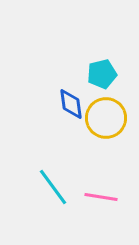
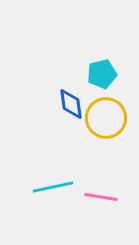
cyan line: rotated 66 degrees counterclockwise
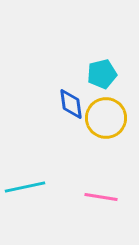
cyan line: moved 28 px left
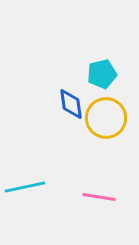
pink line: moved 2 px left
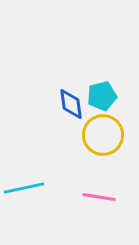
cyan pentagon: moved 22 px down
yellow circle: moved 3 px left, 17 px down
cyan line: moved 1 px left, 1 px down
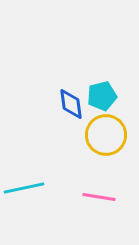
yellow circle: moved 3 px right
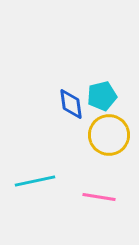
yellow circle: moved 3 px right
cyan line: moved 11 px right, 7 px up
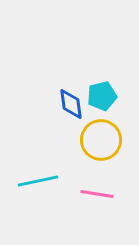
yellow circle: moved 8 px left, 5 px down
cyan line: moved 3 px right
pink line: moved 2 px left, 3 px up
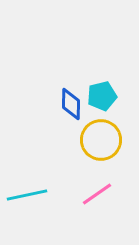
blue diamond: rotated 8 degrees clockwise
cyan line: moved 11 px left, 14 px down
pink line: rotated 44 degrees counterclockwise
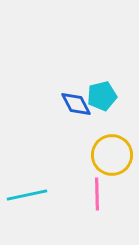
blue diamond: moved 5 px right; rotated 28 degrees counterclockwise
yellow circle: moved 11 px right, 15 px down
pink line: rotated 56 degrees counterclockwise
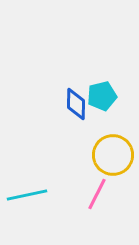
blue diamond: rotated 28 degrees clockwise
yellow circle: moved 1 px right
pink line: rotated 28 degrees clockwise
